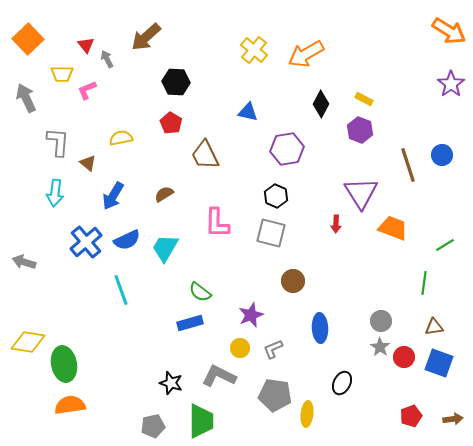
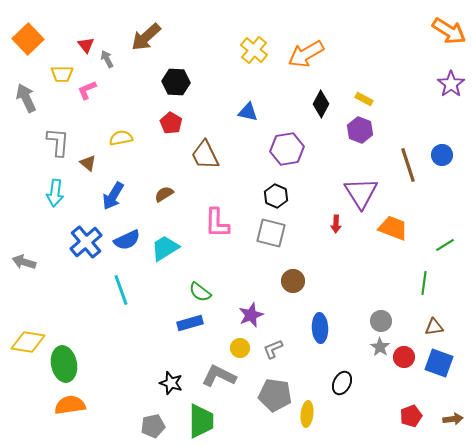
cyan trapezoid at (165, 248): rotated 28 degrees clockwise
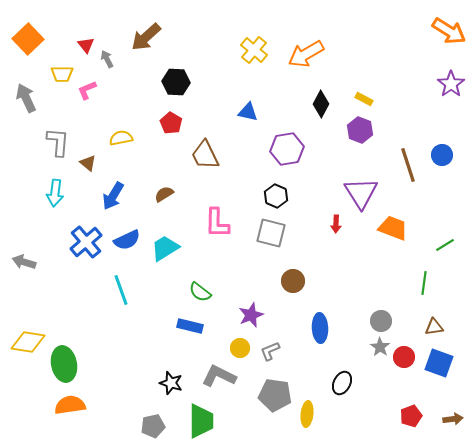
blue rectangle at (190, 323): moved 3 px down; rotated 30 degrees clockwise
gray L-shape at (273, 349): moved 3 px left, 2 px down
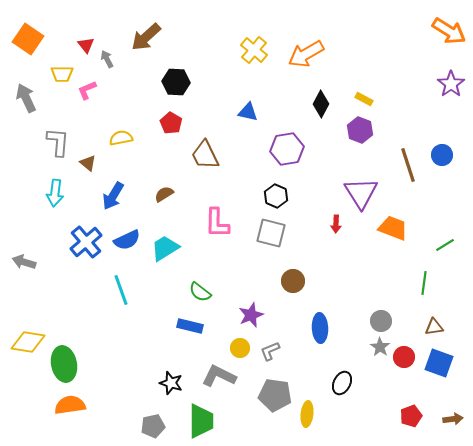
orange square at (28, 39): rotated 12 degrees counterclockwise
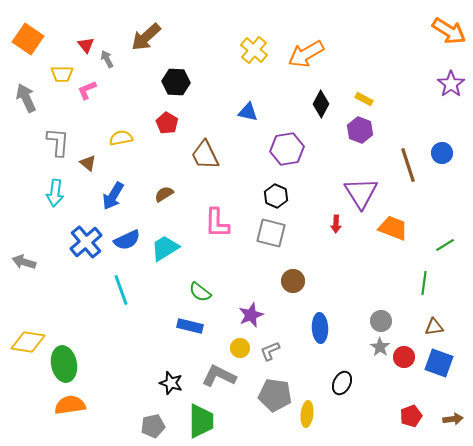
red pentagon at (171, 123): moved 4 px left
blue circle at (442, 155): moved 2 px up
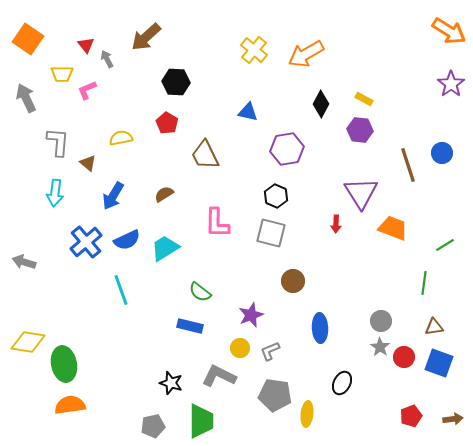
purple hexagon at (360, 130): rotated 15 degrees counterclockwise
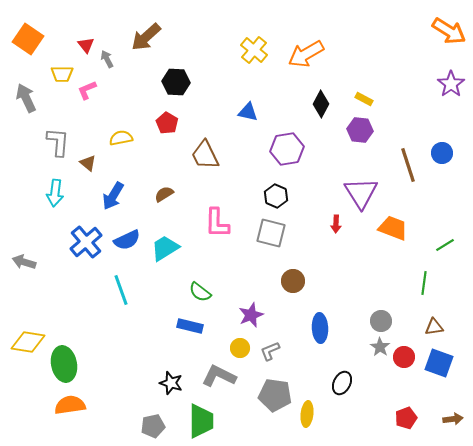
red pentagon at (411, 416): moved 5 px left, 2 px down
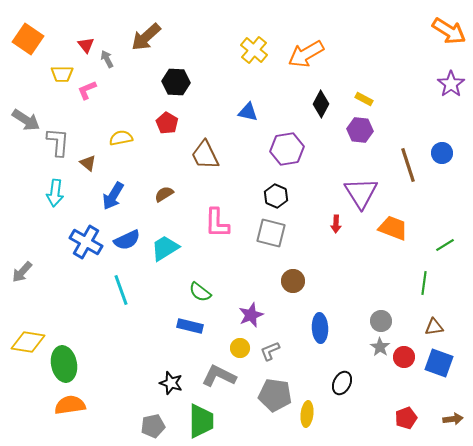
gray arrow at (26, 98): moved 22 px down; rotated 148 degrees clockwise
blue cross at (86, 242): rotated 20 degrees counterclockwise
gray arrow at (24, 262): moved 2 px left, 10 px down; rotated 65 degrees counterclockwise
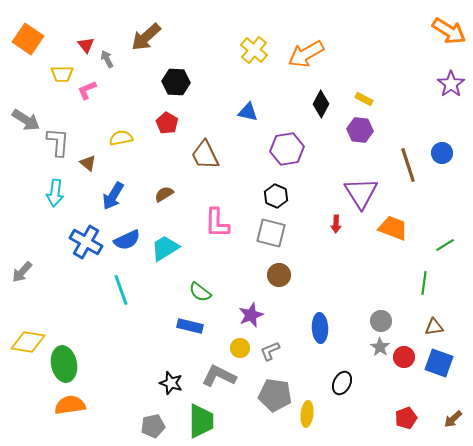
brown circle at (293, 281): moved 14 px left, 6 px up
brown arrow at (453, 419): rotated 144 degrees clockwise
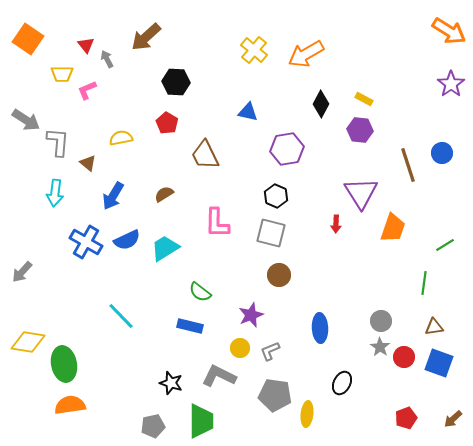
orange trapezoid at (393, 228): rotated 88 degrees clockwise
cyan line at (121, 290): moved 26 px down; rotated 24 degrees counterclockwise
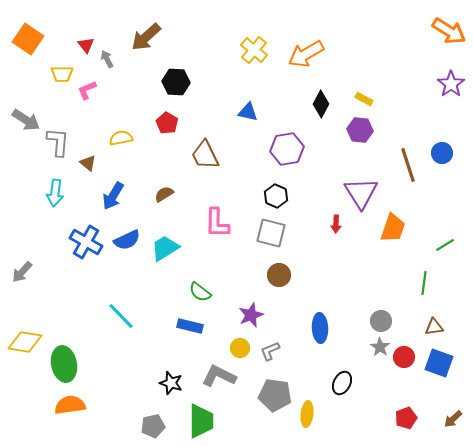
yellow diamond at (28, 342): moved 3 px left
